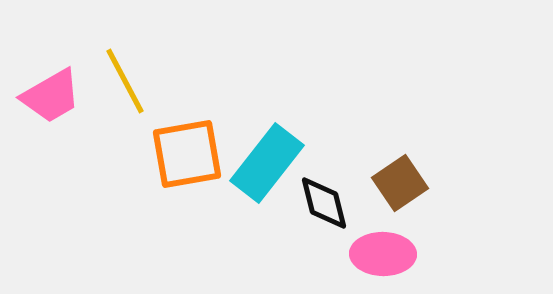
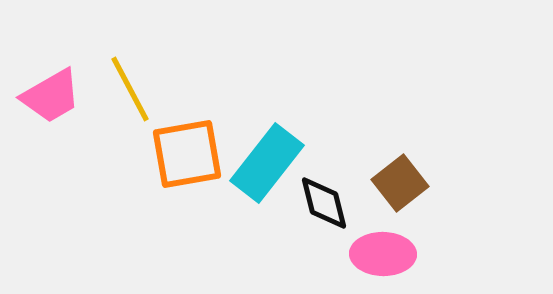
yellow line: moved 5 px right, 8 px down
brown square: rotated 4 degrees counterclockwise
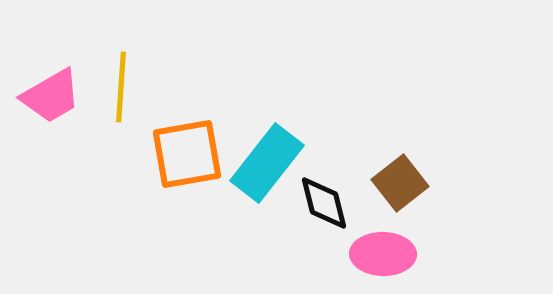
yellow line: moved 9 px left, 2 px up; rotated 32 degrees clockwise
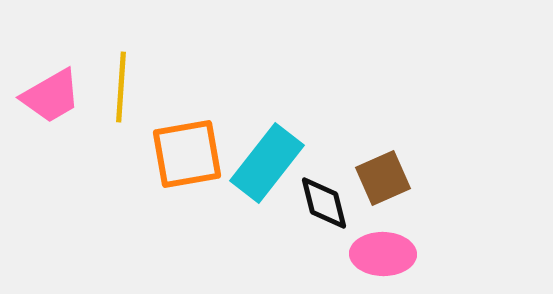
brown square: moved 17 px left, 5 px up; rotated 14 degrees clockwise
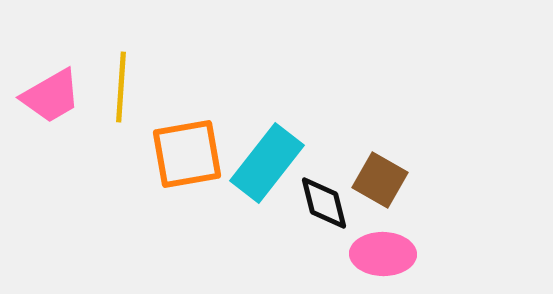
brown square: moved 3 px left, 2 px down; rotated 36 degrees counterclockwise
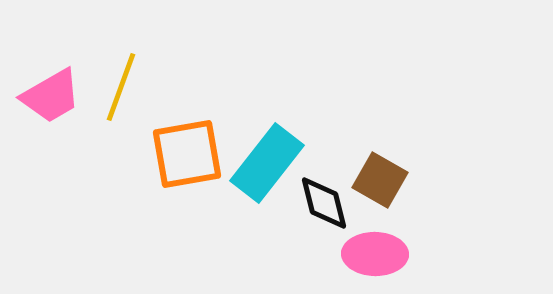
yellow line: rotated 16 degrees clockwise
pink ellipse: moved 8 px left
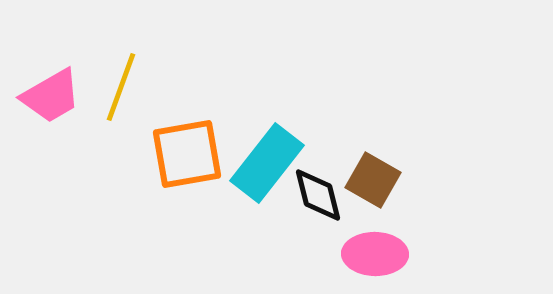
brown square: moved 7 px left
black diamond: moved 6 px left, 8 px up
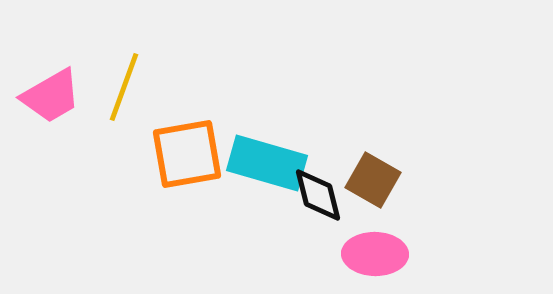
yellow line: moved 3 px right
cyan rectangle: rotated 68 degrees clockwise
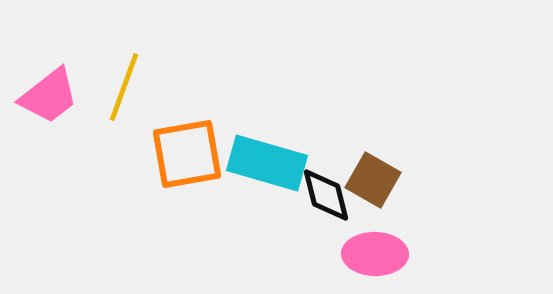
pink trapezoid: moved 2 px left; rotated 8 degrees counterclockwise
black diamond: moved 8 px right
